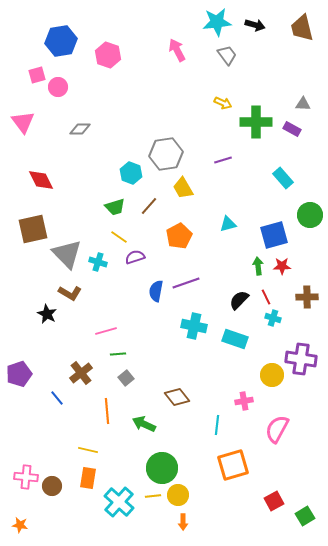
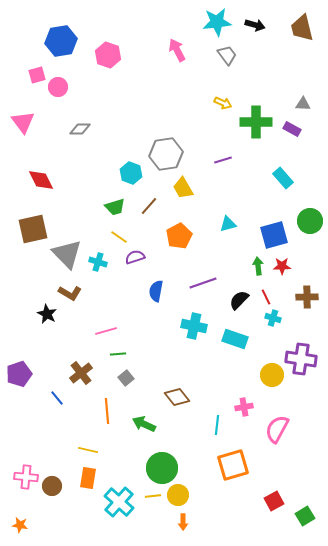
green circle at (310, 215): moved 6 px down
purple line at (186, 283): moved 17 px right
pink cross at (244, 401): moved 6 px down
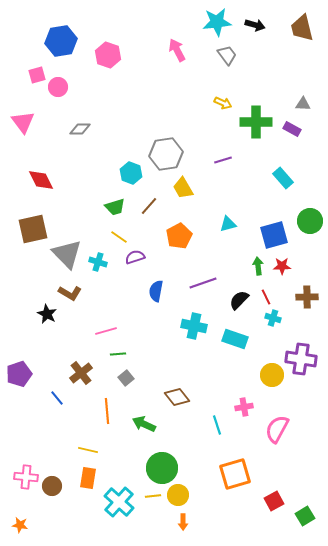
cyan line at (217, 425): rotated 24 degrees counterclockwise
orange square at (233, 465): moved 2 px right, 9 px down
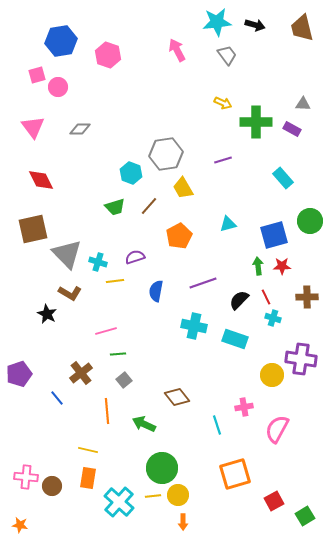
pink triangle at (23, 122): moved 10 px right, 5 px down
yellow line at (119, 237): moved 4 px left, 44 px down; rotated 42 degrees counterclockwise
gray square at (126, 378): moved 2 px left, 2 px down
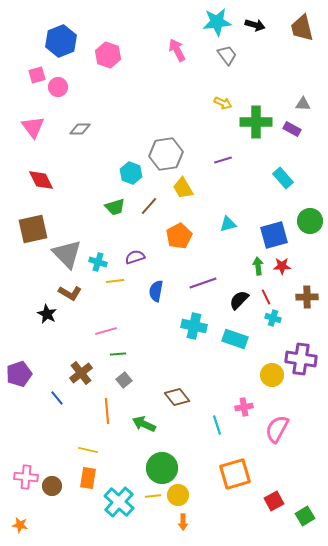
blue hexagon at (61, 41): rotated 12 degrees counterclockwise
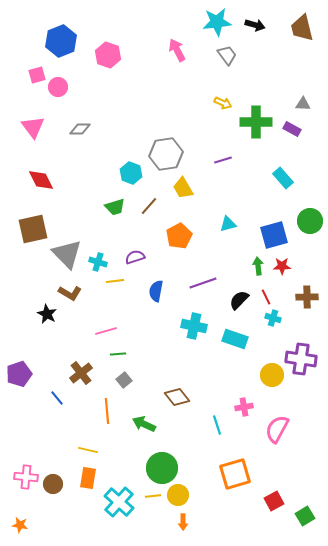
brown circle at (52, 486): moved 1 px right, 2 px up
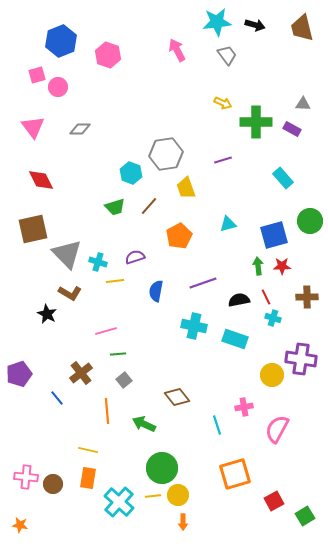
yellow trapezoid at (183, 188): moved 3 px right; rotated 10 degrees clockwise
black semicircle at (239, 300): rotated 35 degrees clockwise
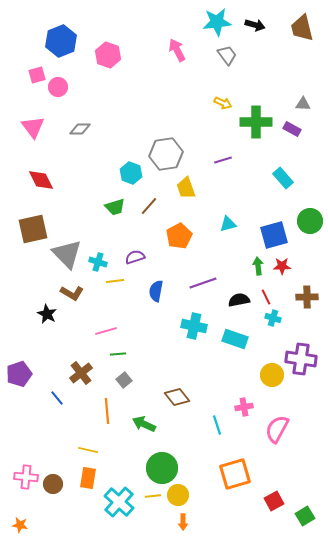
brown L-shape at (70, 293): moved 2 px right
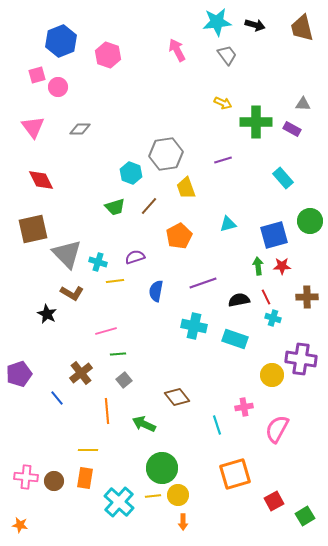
yellow line at (88, 450): rotated 12 degrees counterclockwise
orange rectangle at (88, 478): moved 3 px left
brown circle at (53, 484): moved 1 px right, 3 px up
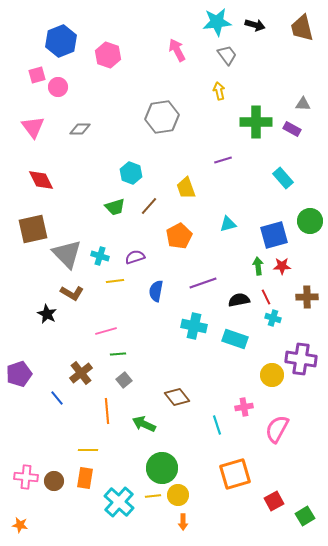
yellow arrow at (223, 103): moved 4 px left, 12 px up; rotated 126 degrees counterclockwise
gray hexagon at (166, 154): moved 4 px left, 37 px up
cyan cross at (98, 262): moved 2 px right, 6 px up
